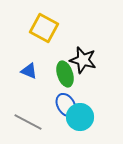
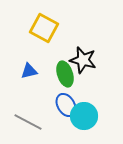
blue triangle: rotated 36 degrees counterclockwise
cyan circle: moved 4 px right, 1 px up
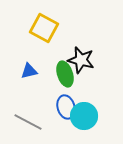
black star: moved 2 px left
blue ellipse: moved 2 px down; rotated 15 degrees clockwise
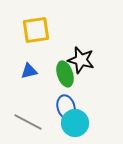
yellow square: moved 8 px left, 2 px down; rotated 36 degrees counterclockwise
cyan circle: moved 9 px left, 7 px down
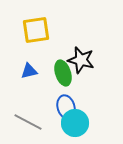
green ellipse: moved 2 px left, 1 px up
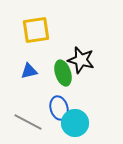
blue ellipse: moved 7 px left, 1 px down
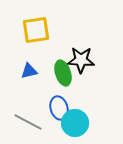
black star: rotated 12 degrees counterclockwise
